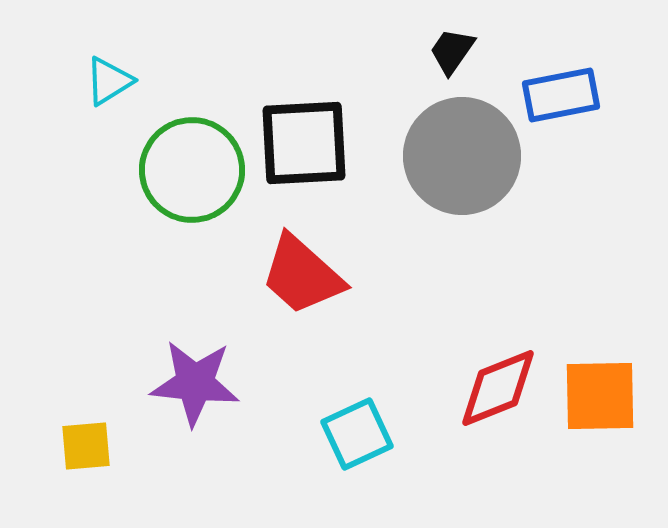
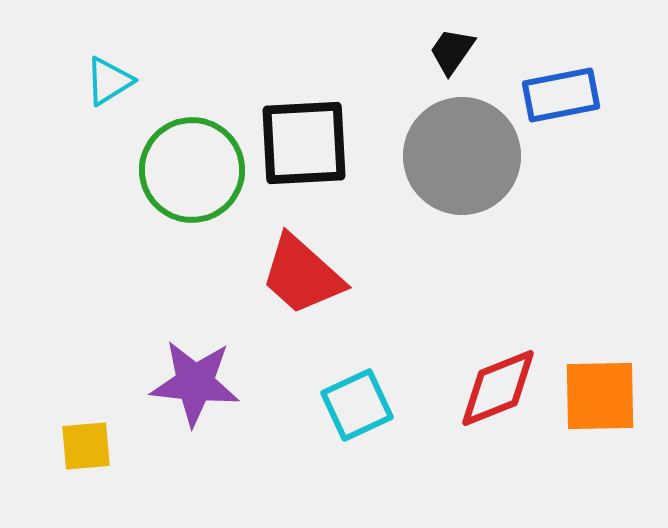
cyan square: moved 29 px up
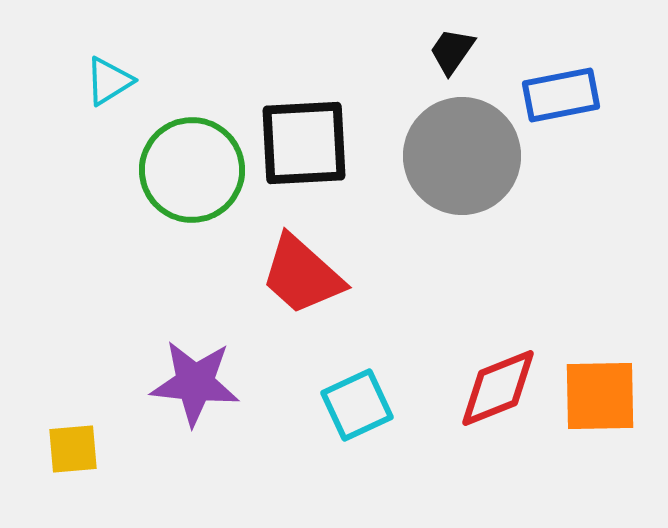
yellow square: moved 13 px left, 3 px down
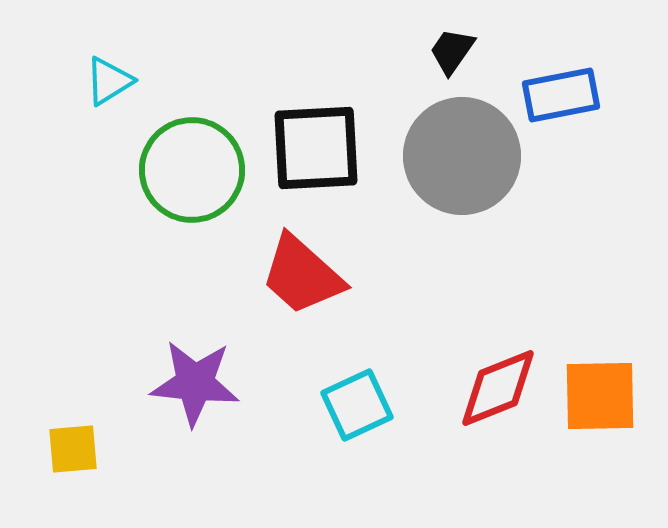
black square: moved 12 px right, 5 px down
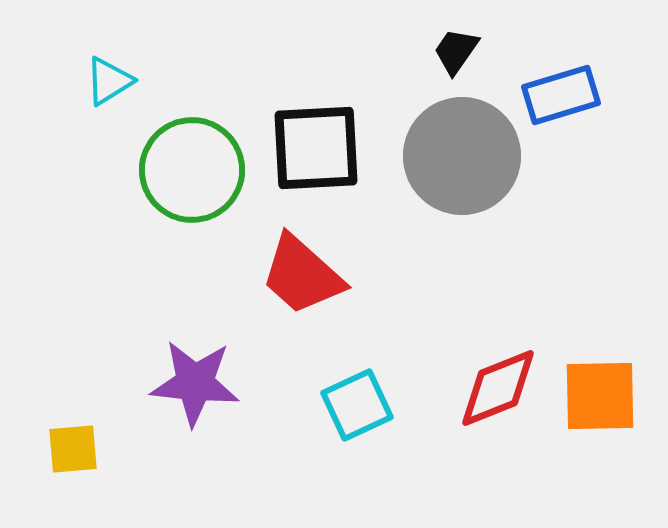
black trapezoid: moved 4 px right
blue rectangle: rotated 6 degrees counterclockwise
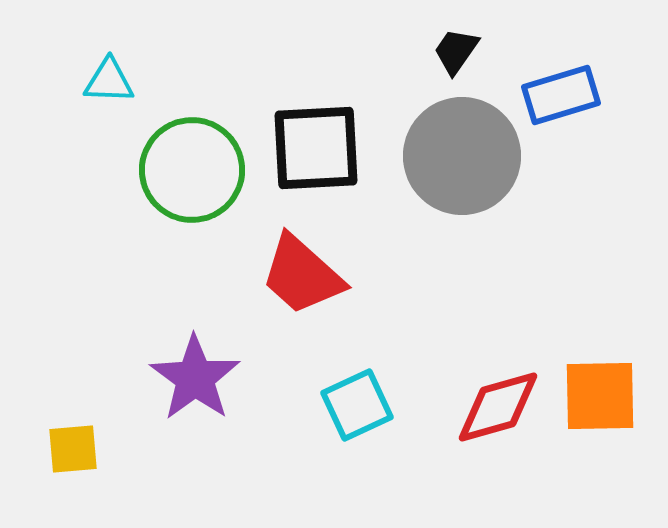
cyan triangle: rotated 34 degrees clockwise
purple star: moved 5 px up; rotated 30 degrees clockwise
red diamond: moved 19 px down; rotated 6 degrees clockwise
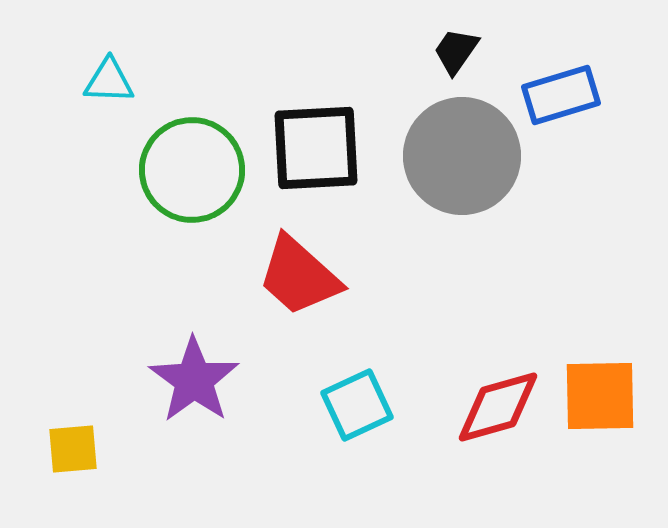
red trapezoid: moved 3 px left, 1 px down
purple star: moved 1 px left, 2 px down
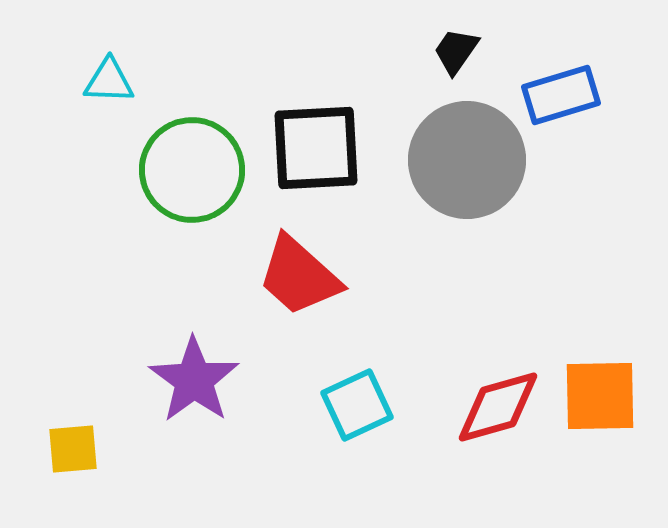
gray circle: moved 5 px right, 4 px down
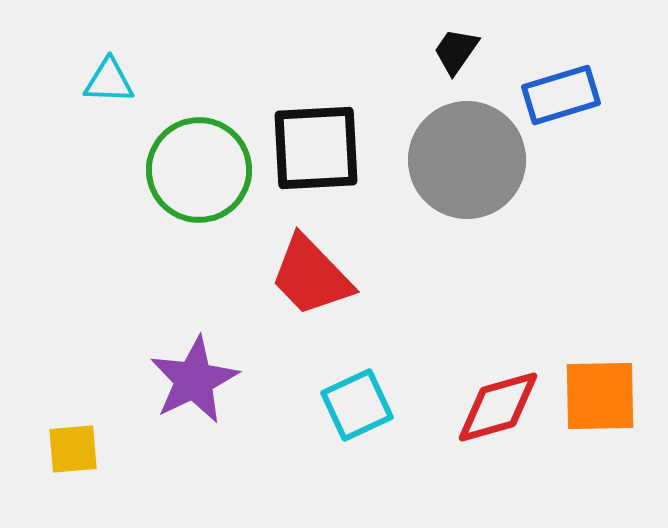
green circle: moved 7 px right
red trapezoid: moved 12 px right; rotated 4 degrees clockwise
purple star: rotated 10 degrees clockwise
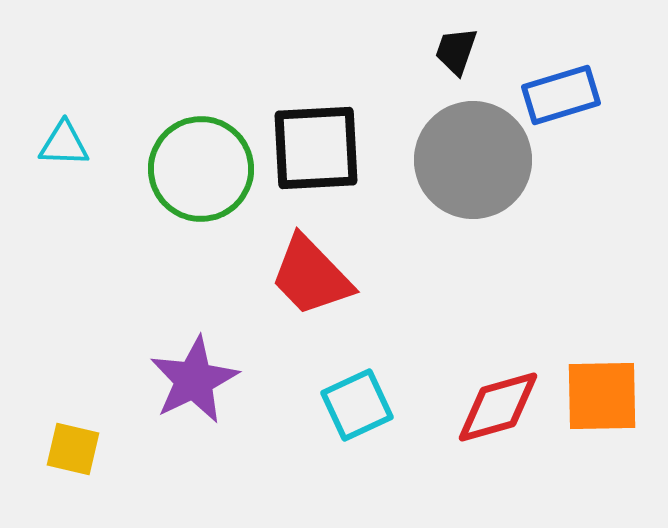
black trapezoid: rotated 16 degrees counterclockwise
cyan triangle: moved 45 px left, 63 px down
gray circle: moved 6 px right
green circle: moved 2 px right, 1 px up
orange square: moved 2 px right
yellow square: rotated 18 degrees clockwise
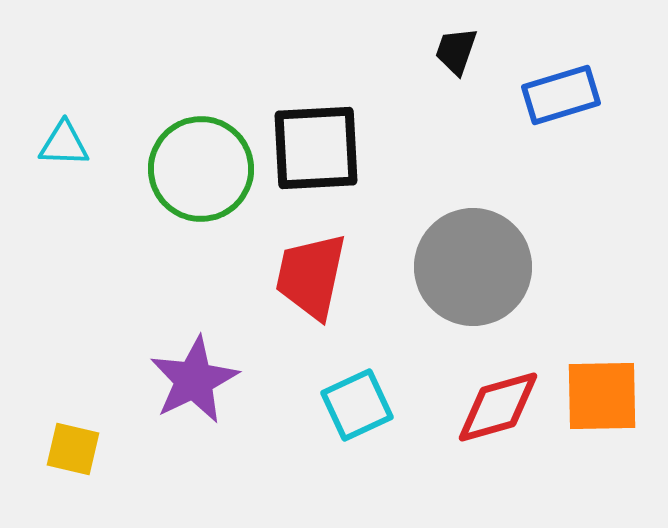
gray circle: moved 107 px down
red trapezoid: rotated 56 degrees clockwise
